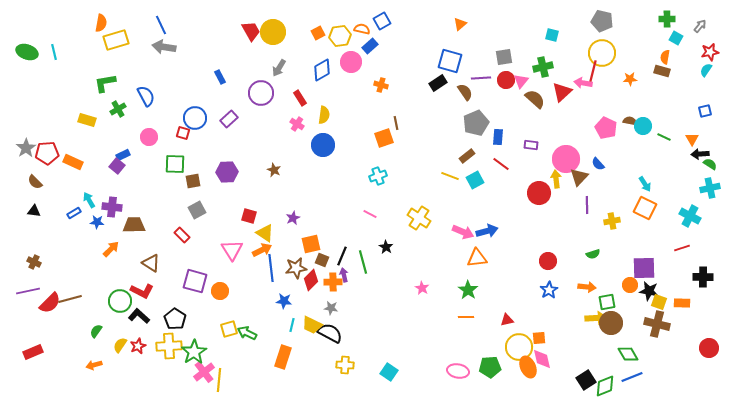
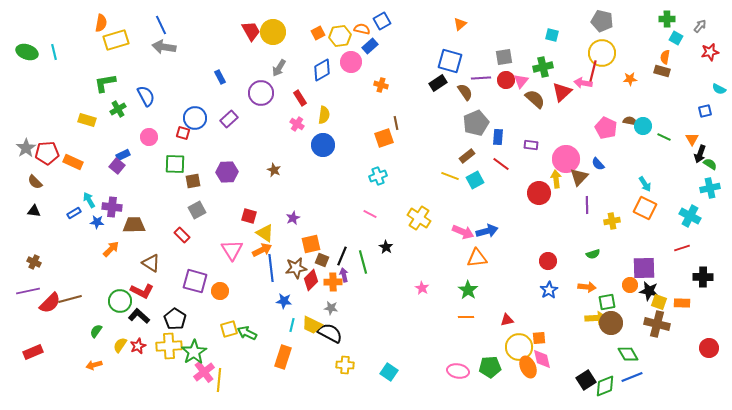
cyan semicircle at (706, 70): moved 13 px right, 19 px down; rotated 96 degrees counterclockwise
black arrow at (700, 154): rotated 66 degrees counterclockwise
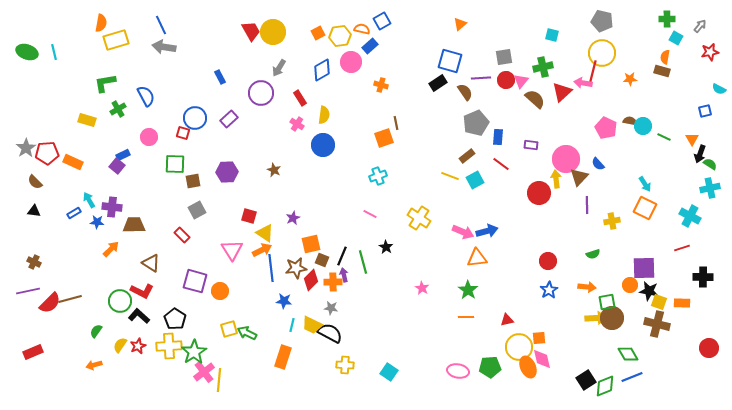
brown circle at (611, 323): moved 1 px right, 5 px up
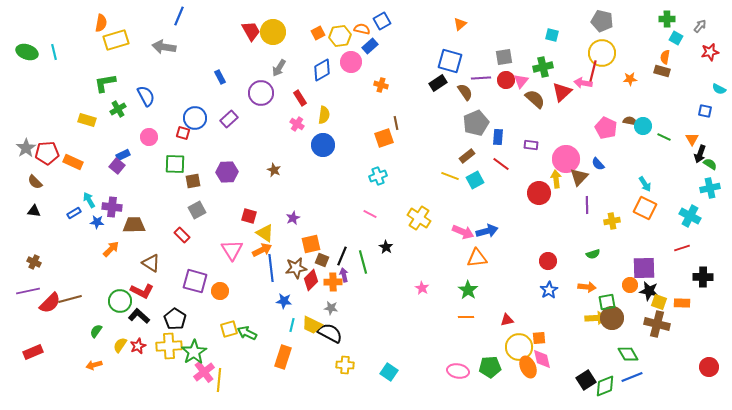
blue line at (161, 25): moved 18 px right, 9 px up; rotated 48 degrees clockwise
blue square at (705, 111): rotated 24 degrees clockwise
red circle at (709, 348): moved 19 px down
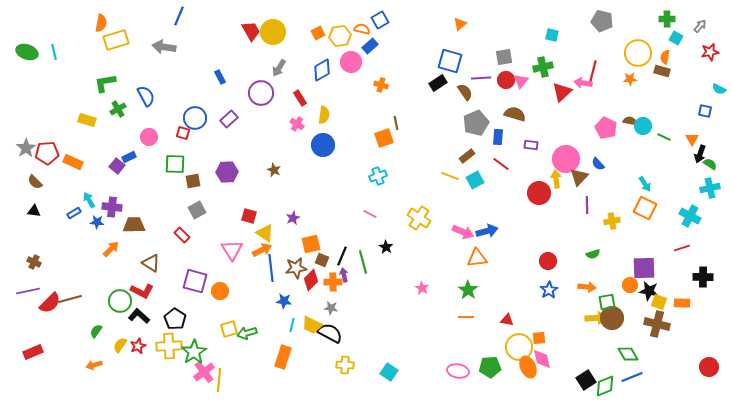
blue square at (382, 21): moved 2 px left, 1 px up
yellow circle at (602, 53): moved 36 px right
brown semicircle at (535, 99): moved 20 px left, 15 px down; rotated 25 degrees counterclockwise
blue rectangle at (123, 155): moved 6 px right, 2 px down
red triangle at (507, 320): rotated 24 degrees clockwise
green arrow at (247, 333): rotated 42 degrees counterclockwise
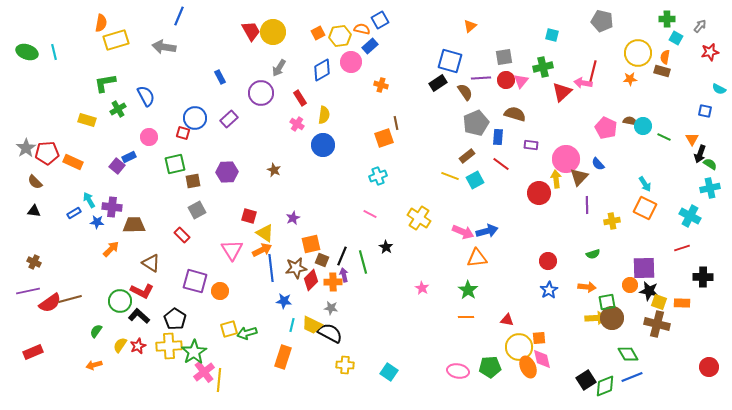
orange triangle at (460, 24): moved 10 px right, 2 px down
green square at (175, 164): rotated 15 degrees counterclockwise
red semicircle at (50, 303): rotated 10 degrees clockwise
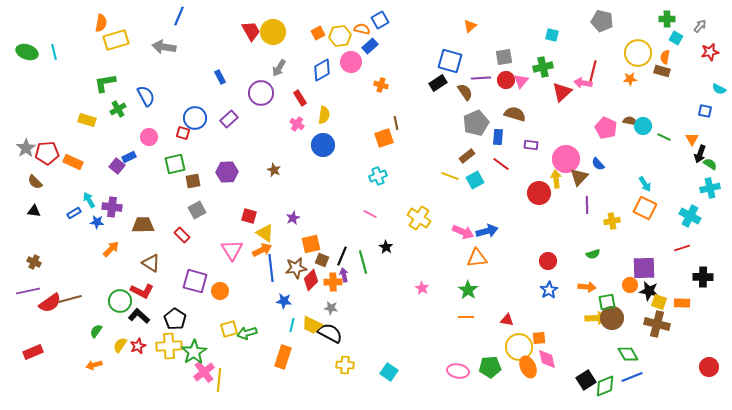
brown trapezoid at (134, 225): moved 9 px right
pink diamond at (542, 359): moved 5 px right
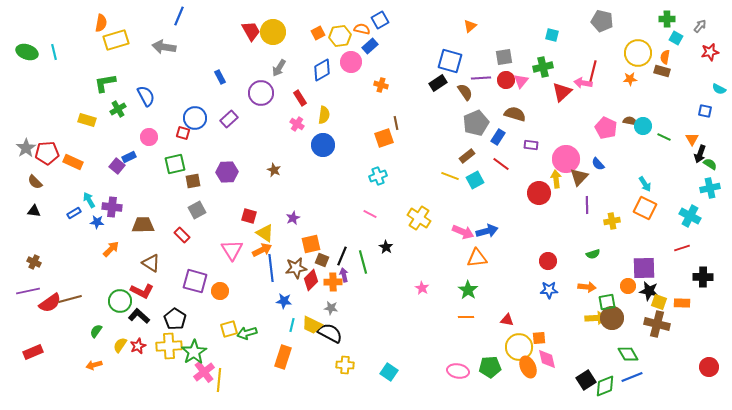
blue rectangle at (498, 137): rotated 28 degrees clockwise
orange circle at (630, 285): moved 2 px left, 1 px down
blue star at (549, 290): rotated 30 degrees clockwise
